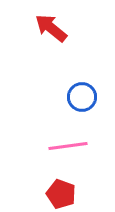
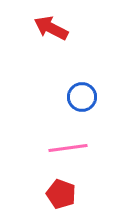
red arrow: rotated 12 degrees counterclockwise
pink line: moved 2 px down
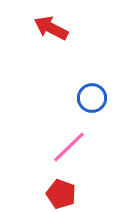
blue circle: moved 10 px right, 1 px down
pink line: moved 1 px right, 1 px up; rotated 36 degrees counterclockwise
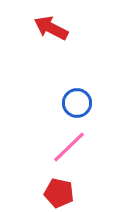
blue circle: moved 15 px left, 5 px down
red pentagon: moved 2 px left, 1 px up; rotated 8 degrees counterclockwise
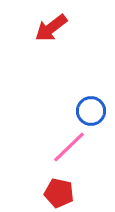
red arrow: rotated 64 degrees counterclockwise
blue circle: moved 14 px right, 8 px down
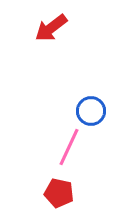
pink line: rotated 21 degrees counterclockwise
